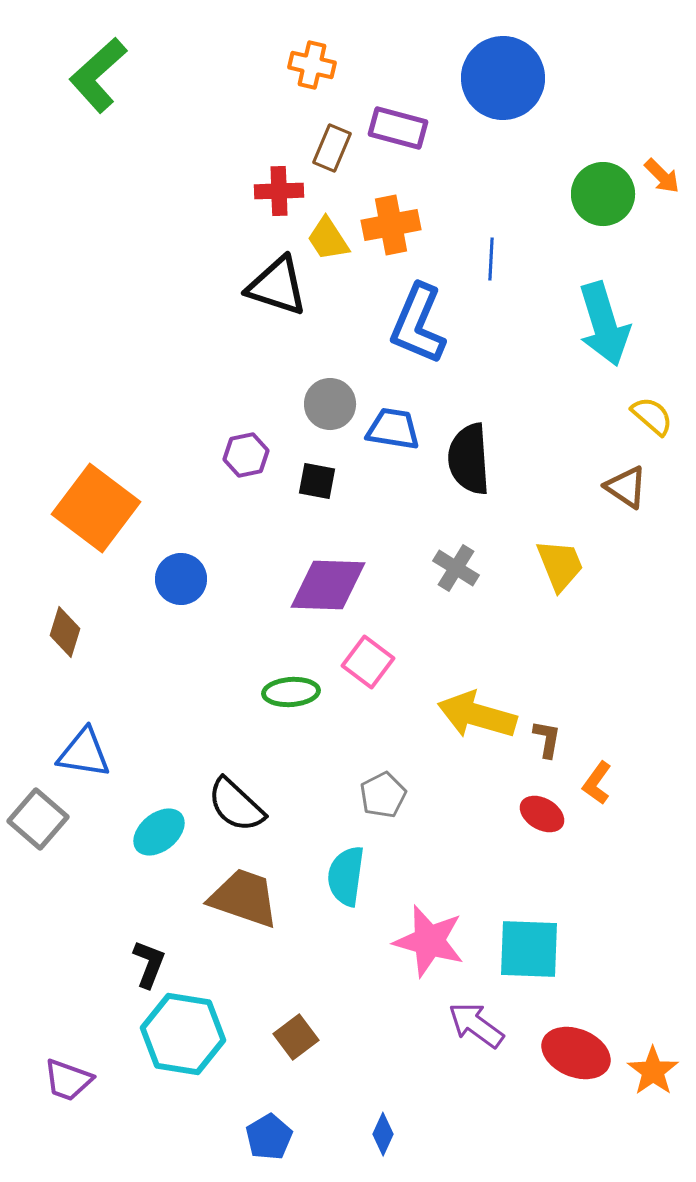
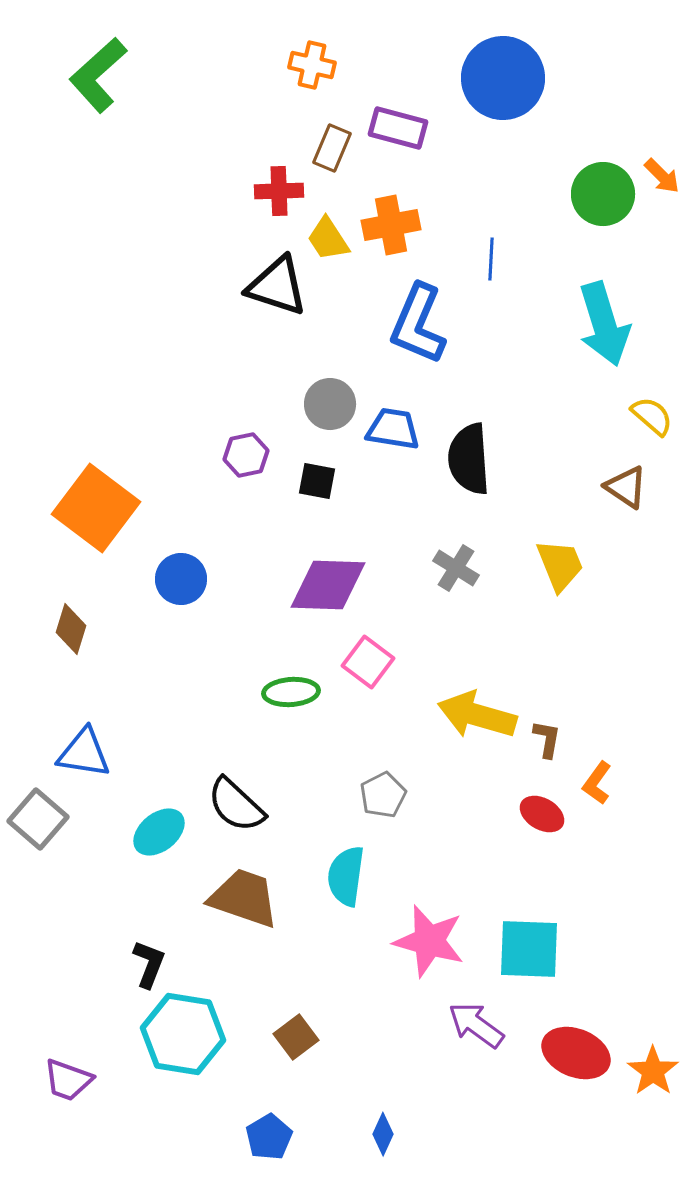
brown diamond at (65, 632): moved 6 px right, 3 px up
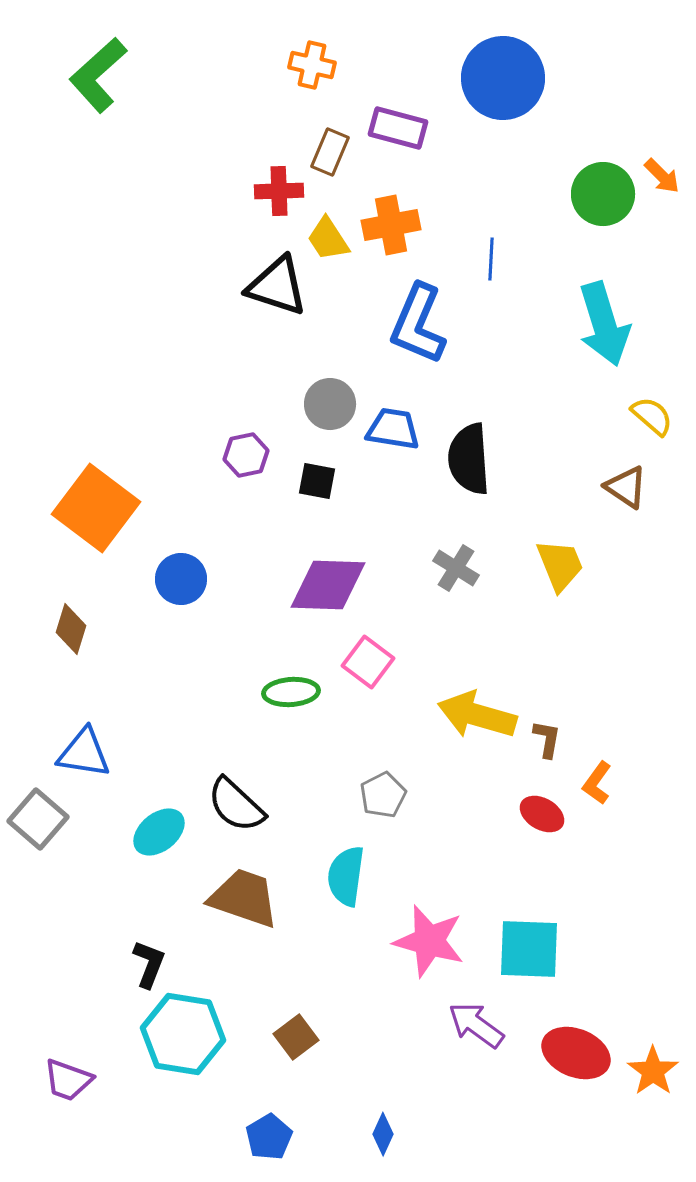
brown rectangle at (332, 148): moved 2 px left, 4 px down
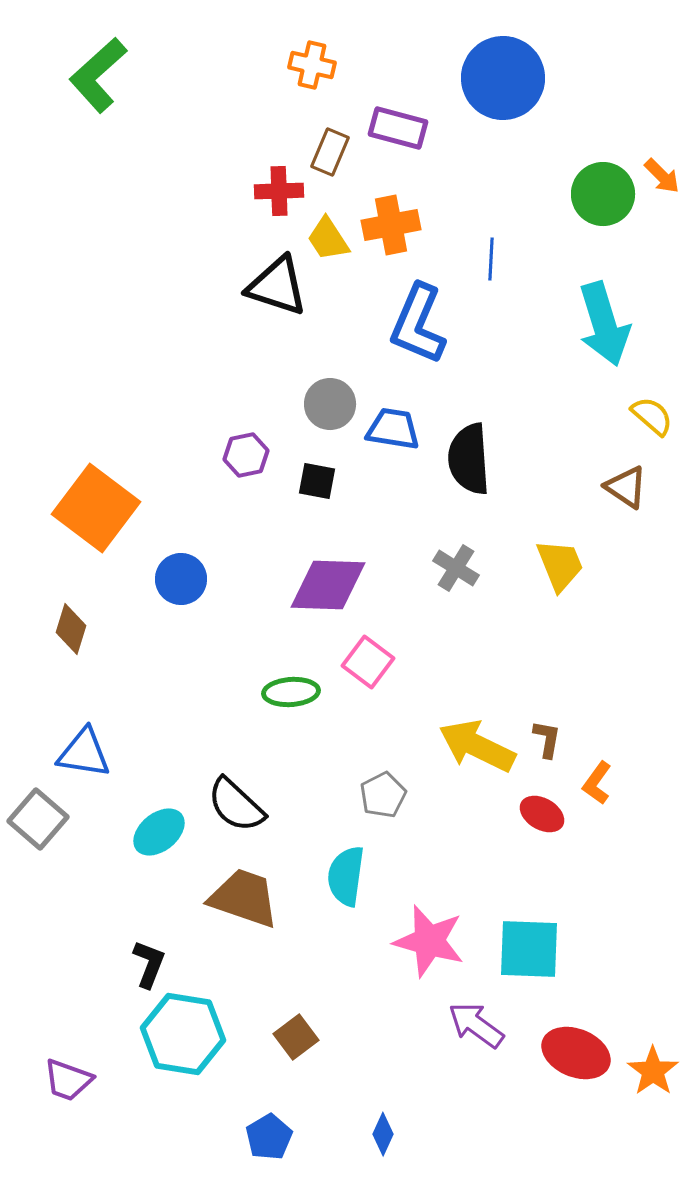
yellow arrow at (477, 715): moved 31 px down; rotated 10 degrees clockwise
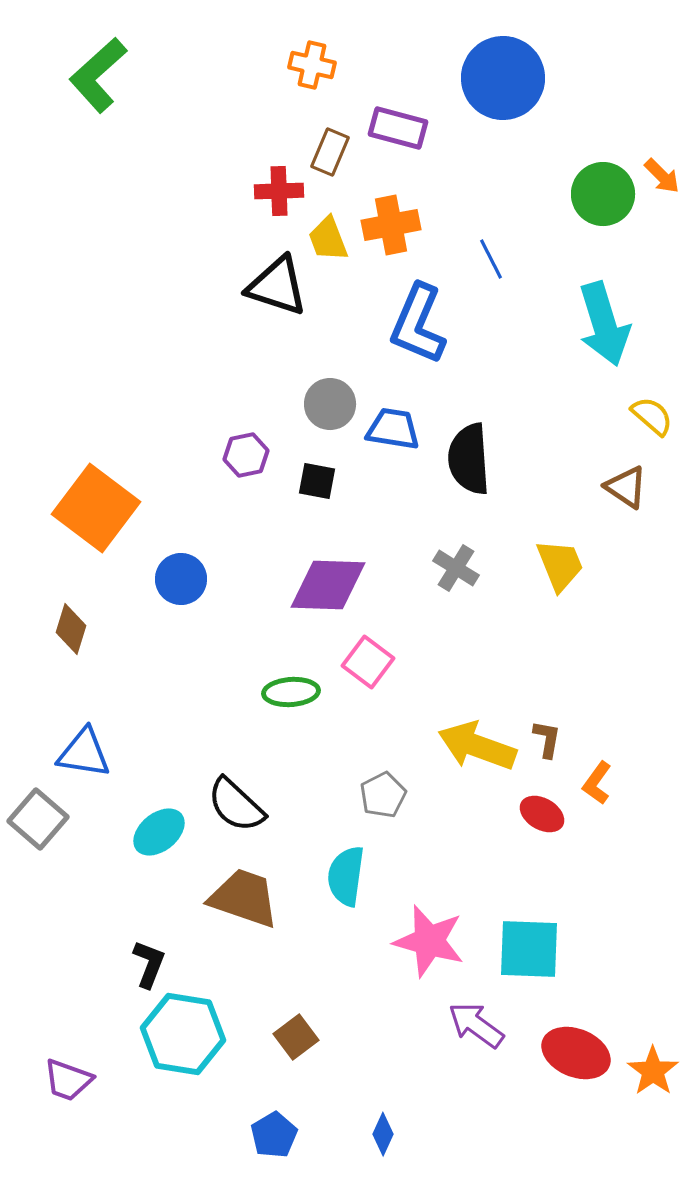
yellow trapezoid at (328, 239): rotated 12 degrees clockwise
blue line at (491, 259): rotated 30 degrees counterclockwise
yellow arrow at (477, 746): rotated 6 degrees counterclockwise
blue pentagon at (269, 1137): moved 5 px right, 2 px up
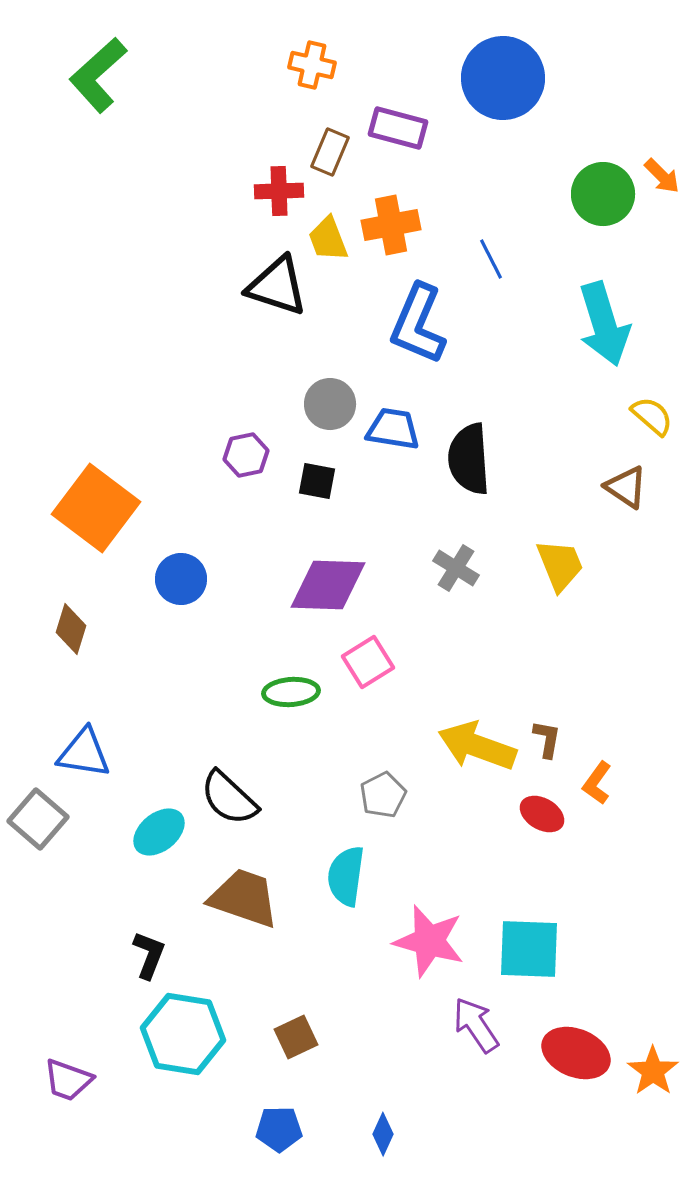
pink square at (368, 662): rotated 21 degrees clockwise
black semicircle at (236, 805): moved 7 px left, 7 px up
black L-shape at (149, 964): moved 9 px up
purple arrow at (476, 1025): rotated 20 degrees clockwise
brown square at (296, 1037): rotated 12 degrees clockwise
blue pentagon at (274, 1135): moved 5 px right, 6 px up; rotated 30 degrees clockwise
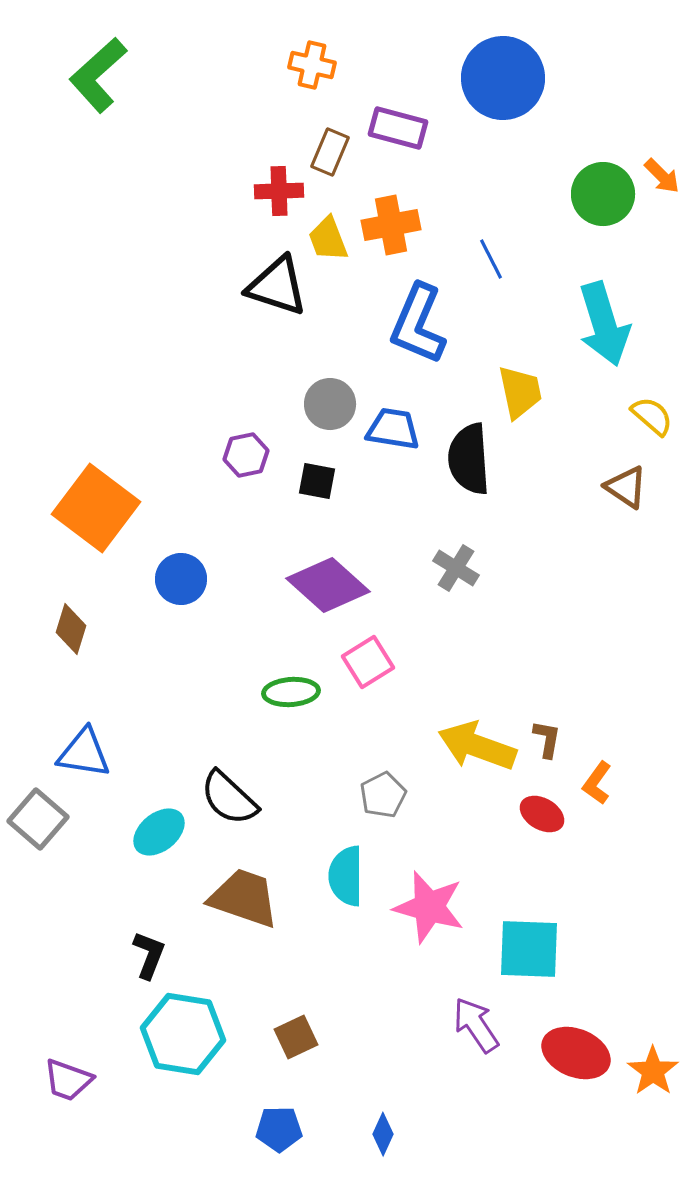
yellow trapezoid at (560, 565): moved 40 px left, 173 px up; rotated 10 degrees clockwise
purple diamond at (328, 585): rotated 40 degrees clockwise
cyan semicircle at (346, 876): rotated 8 degrees counterclockwise
pink star at (429, 941): moved 34 px up
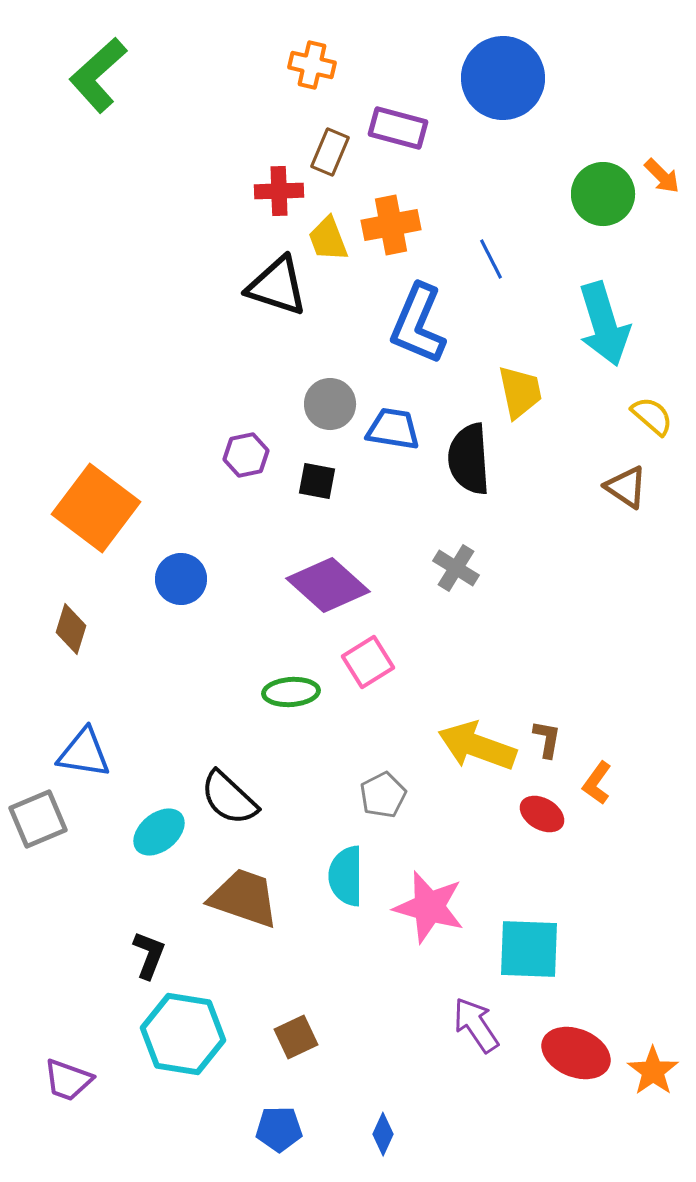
gray square at (38, 819): rotated 26 degrees clockwise
